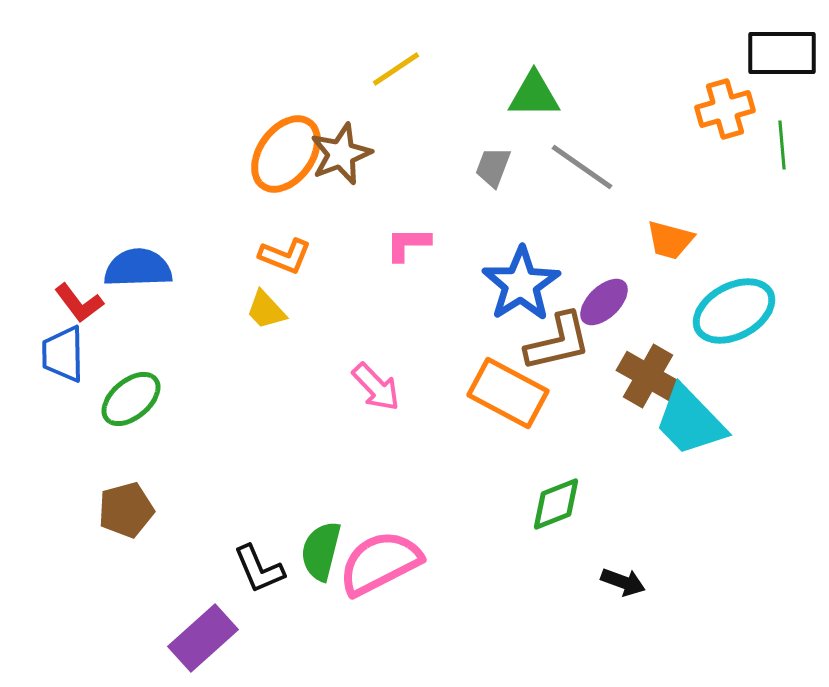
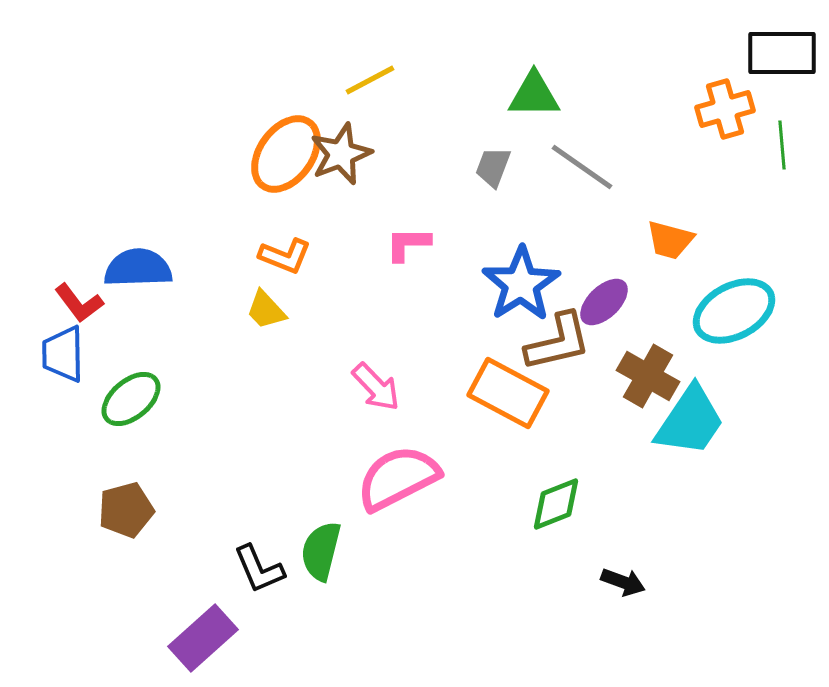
yellow line: moved 26 px left, 11 px down; rotated 6 degrees clockwise
cyan trapezoid: rotated 102 degrees counterclockwise
pink semicircle: moved 18 px right, 85 px up
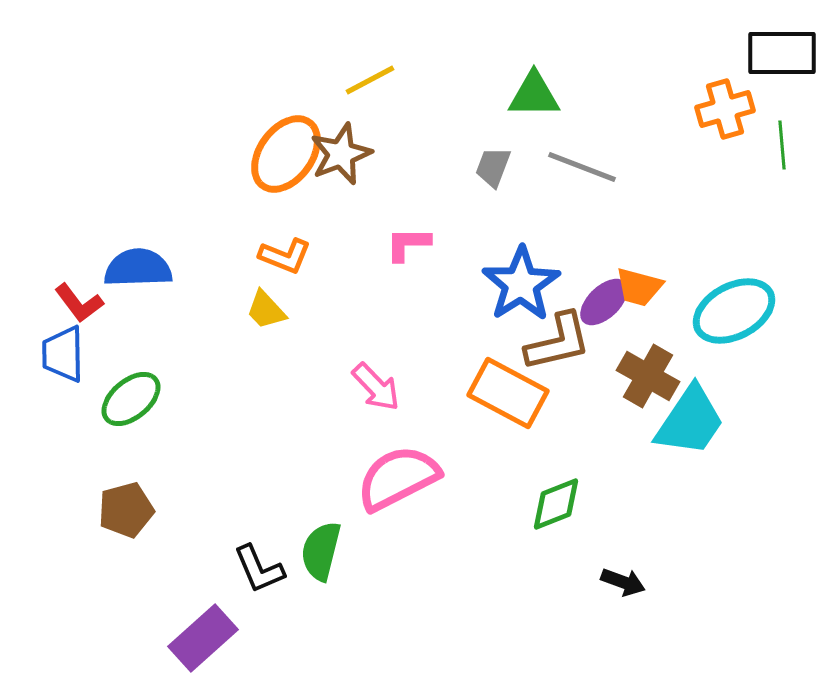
gray line: rotated 14 degrees counterclockwise
orange trapezoid: moved 31 px left, 47 px down
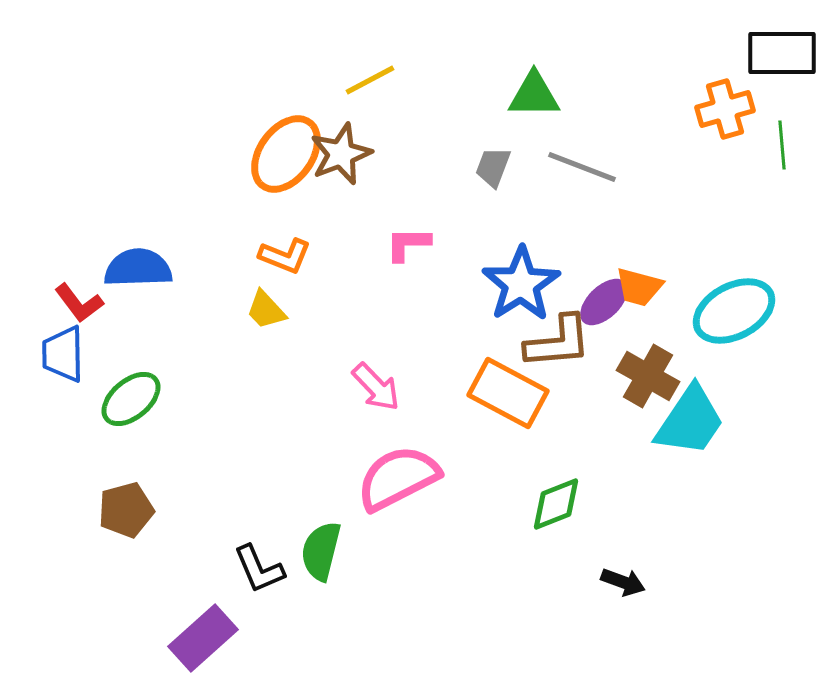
brown L-shape: rotated 8 degrees clockwise
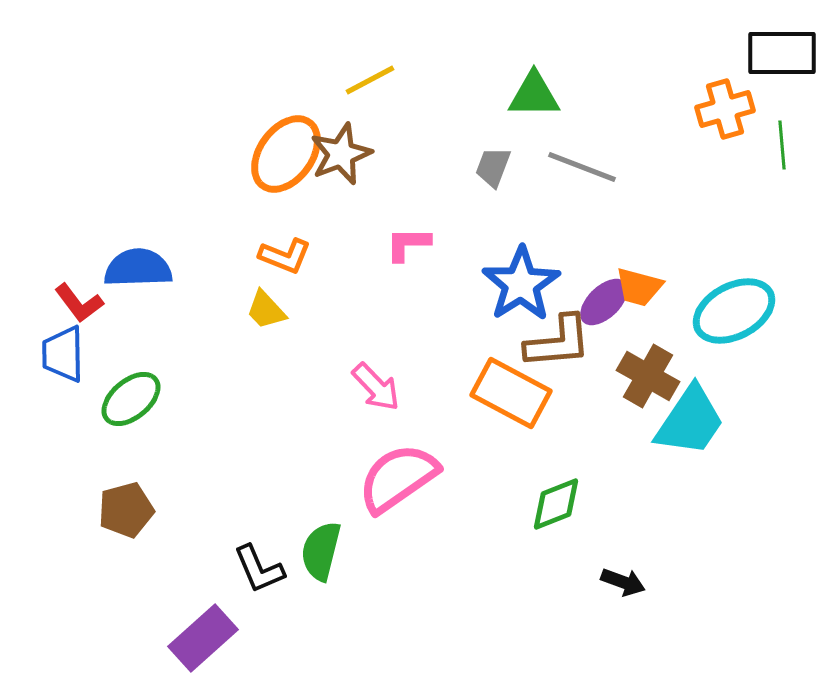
orange rectangle: moved 3 px right
pink semicircle: rotated 8 degrees counterclockwise
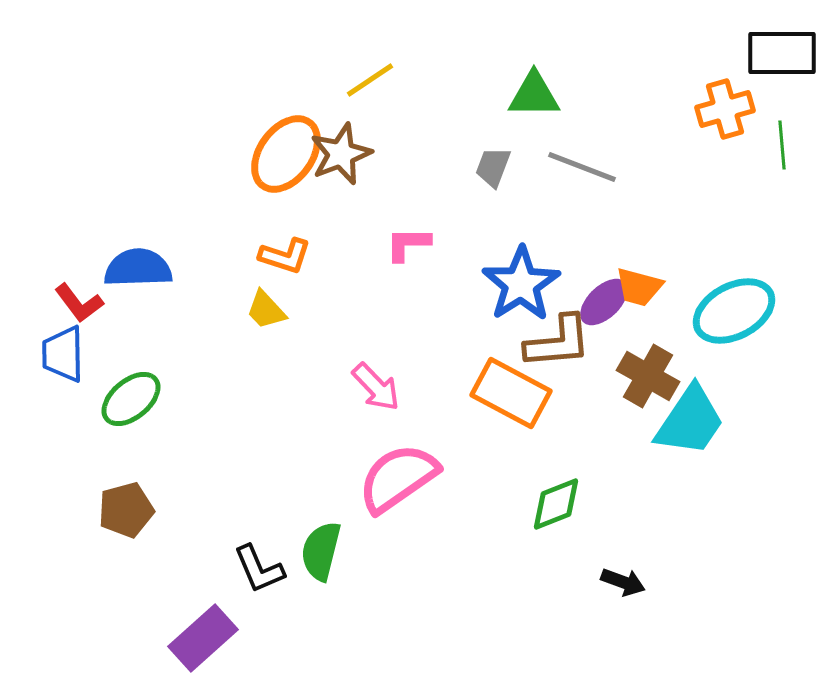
yellow line: rotated 6 degrees counterclockwise
orange L-shape: rotated 4 degrees counterclockwise
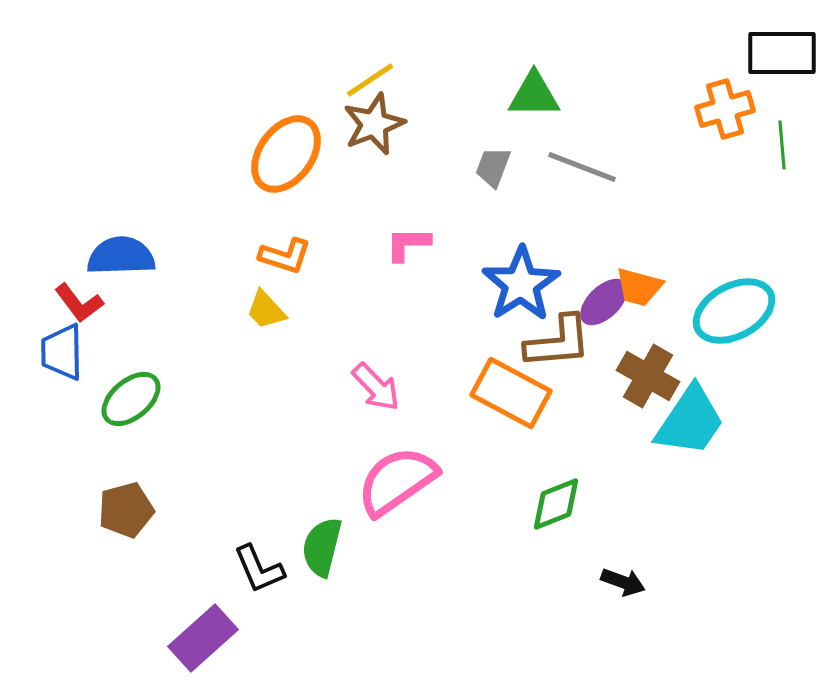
brown star: moved 33 px right, 30 px up
blue semicircle: moved 17 px left, 12 px up
blue trapezoid: moved 1 px left, 2 px up
pink semicircle: moved 1 px left, 3 px down
green semicircle: moved 1 px right, 4 px up
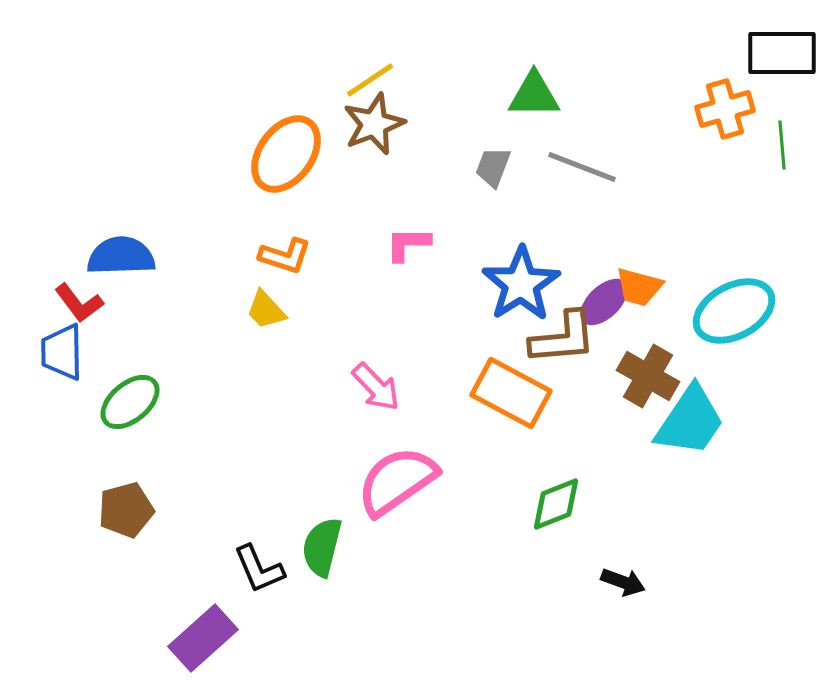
brown L-shape: moved 5 px right, 4 px up
green ellipse: moved 1 px left, 3 px down
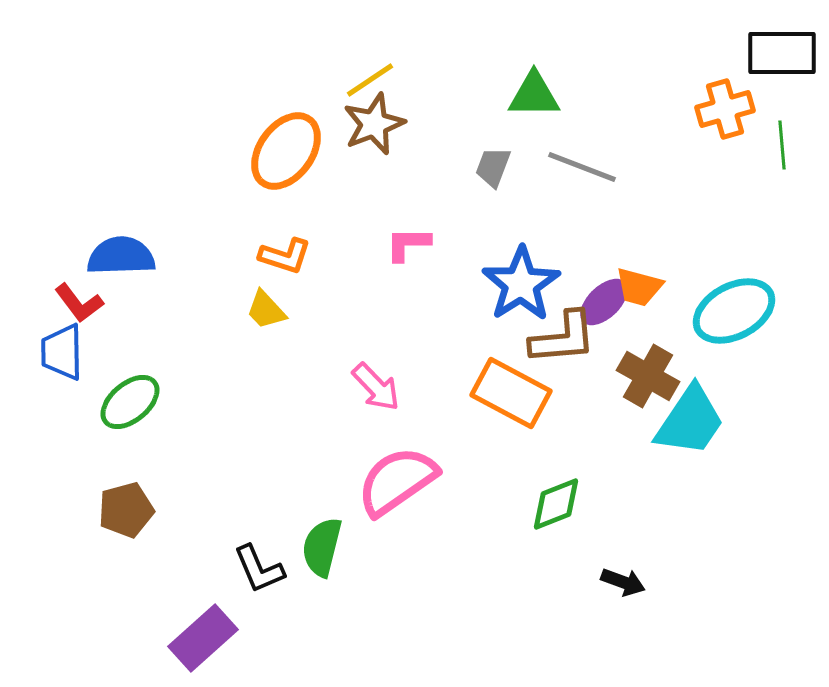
orange ellipse: moved 3 px up
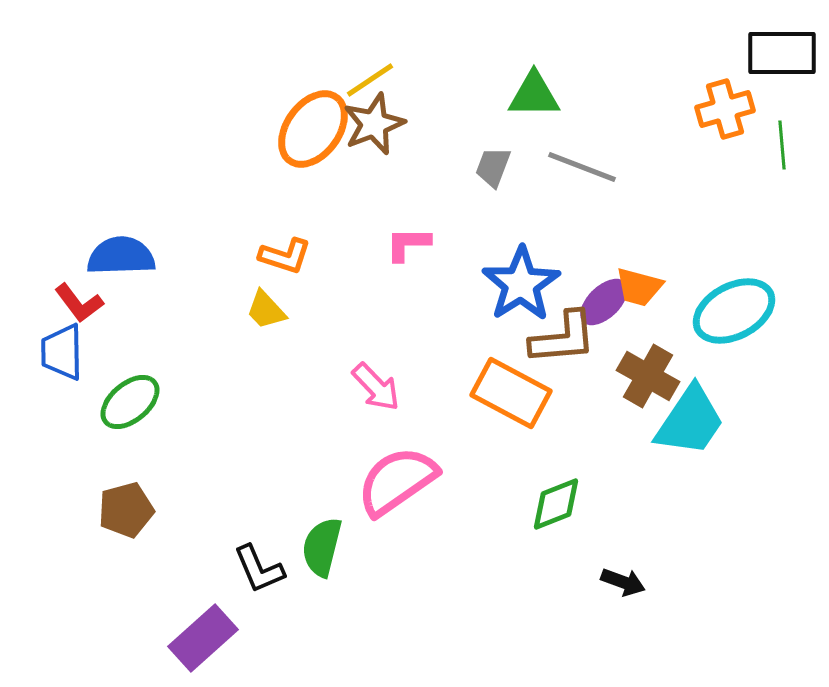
orange ellipse: moved 27 px right, 22 px up
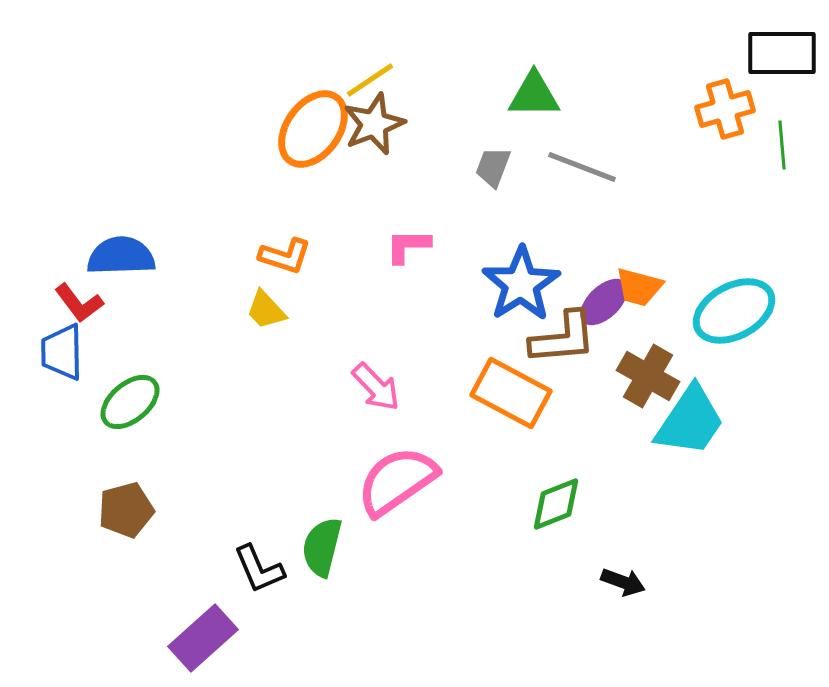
pink L-shape: moved 2 px down
